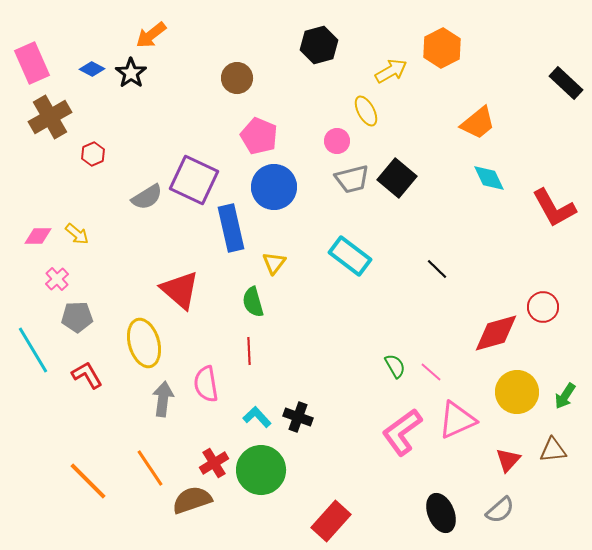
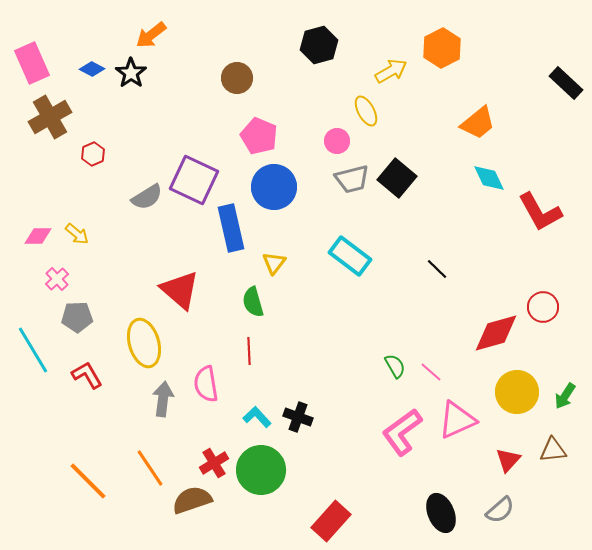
red L-shape at (554, 208): moved 14 px left, 4 px down
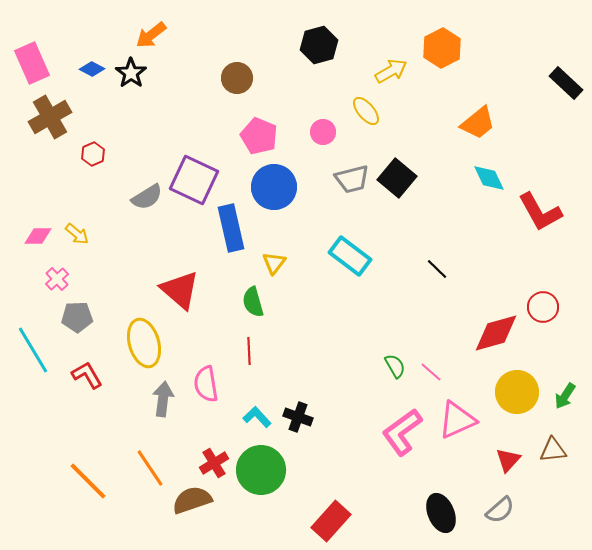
yellow ellipse at (366, 111): rotated 12 degrees counterclockwise
pink circle at (337, 141): moved 14 px left, 9 px up
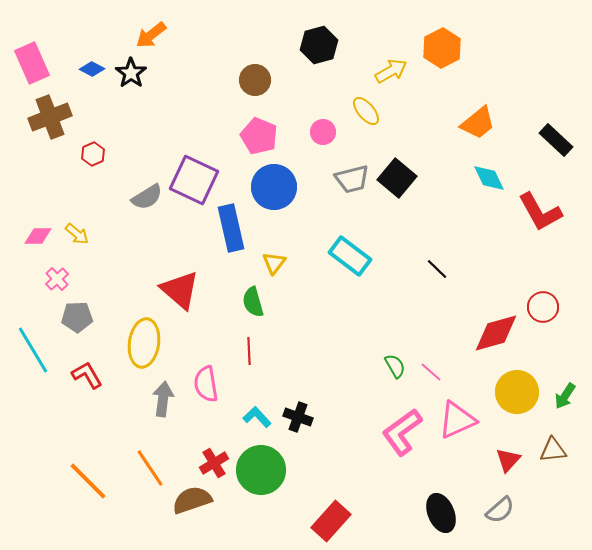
brown circle at (237, 78): moved 18 px right, 2 px down
black rectangle at (566, 83): moved 10 px left, 57 px down
brown cross at (50, 117): rotated 9 degrees clockwise
yellow ellipse at (144, 343): rotated 24 degrees clockwise
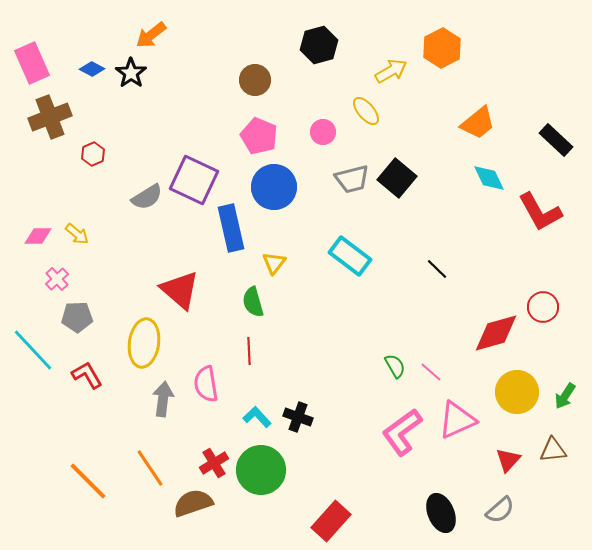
cyan line at (33, 350): rotated 12 degrees counterclockwise
brown semicircle at (192, 500): moved 1 px right, 3 px down
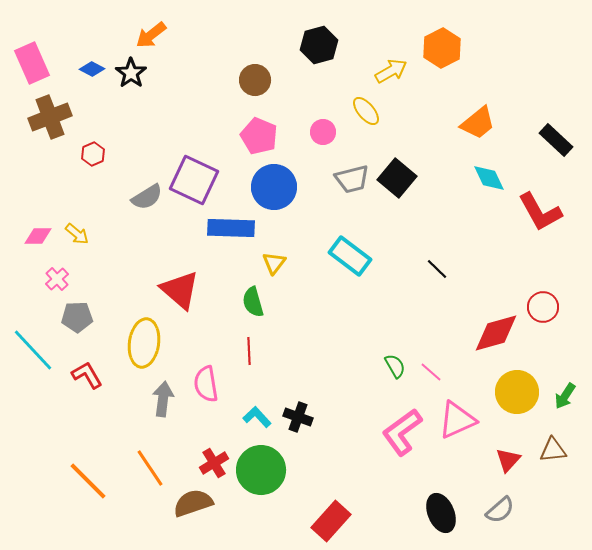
blue rectangle at (231, 228): rotated 75 degrees counterclockwise
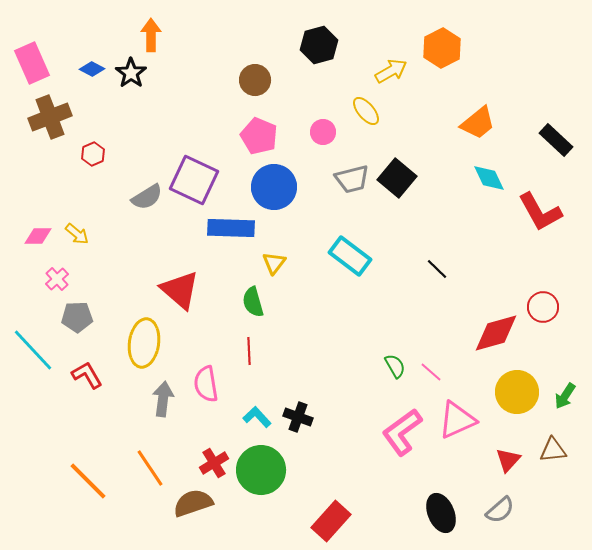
orange arrow at (151, 35): rotated 128 degrees clockwise
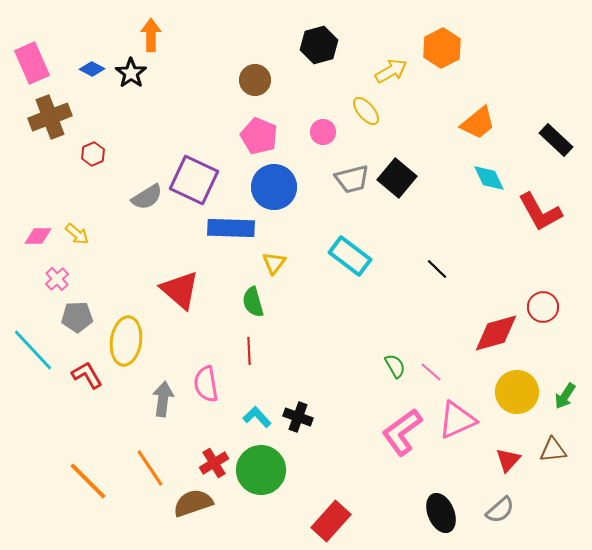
yellow ellipse at (144, 343): moved 18 px left, 2 px up
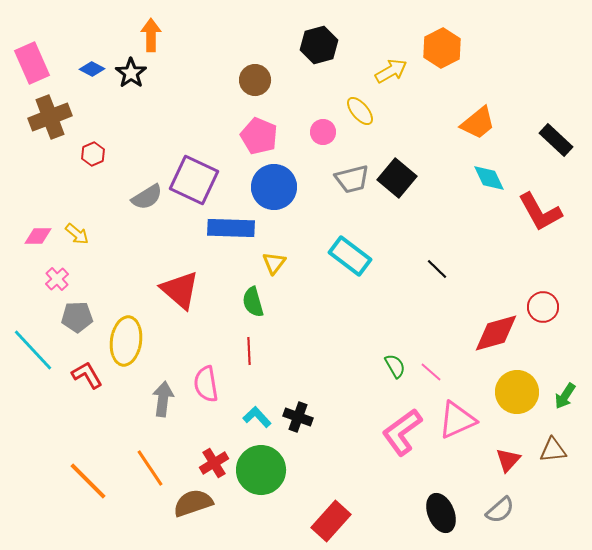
yellow ellipse at (366, 111): moved 6 px left
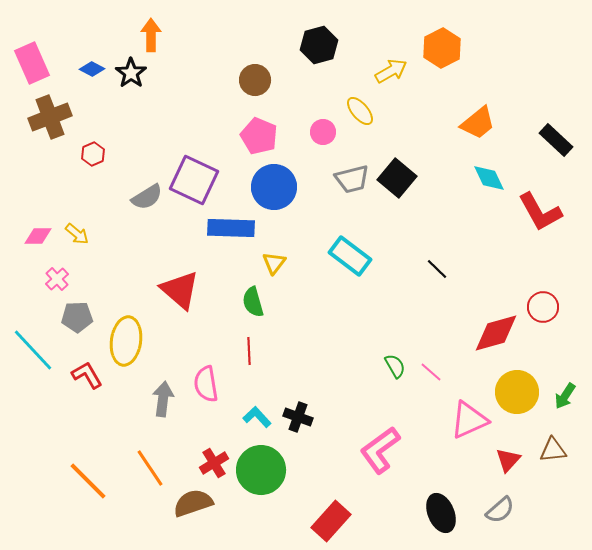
pink triangle at (457, 420): moved 12 px right
pink L-shape at (402, 432): moved 22 px left, 18 px down
